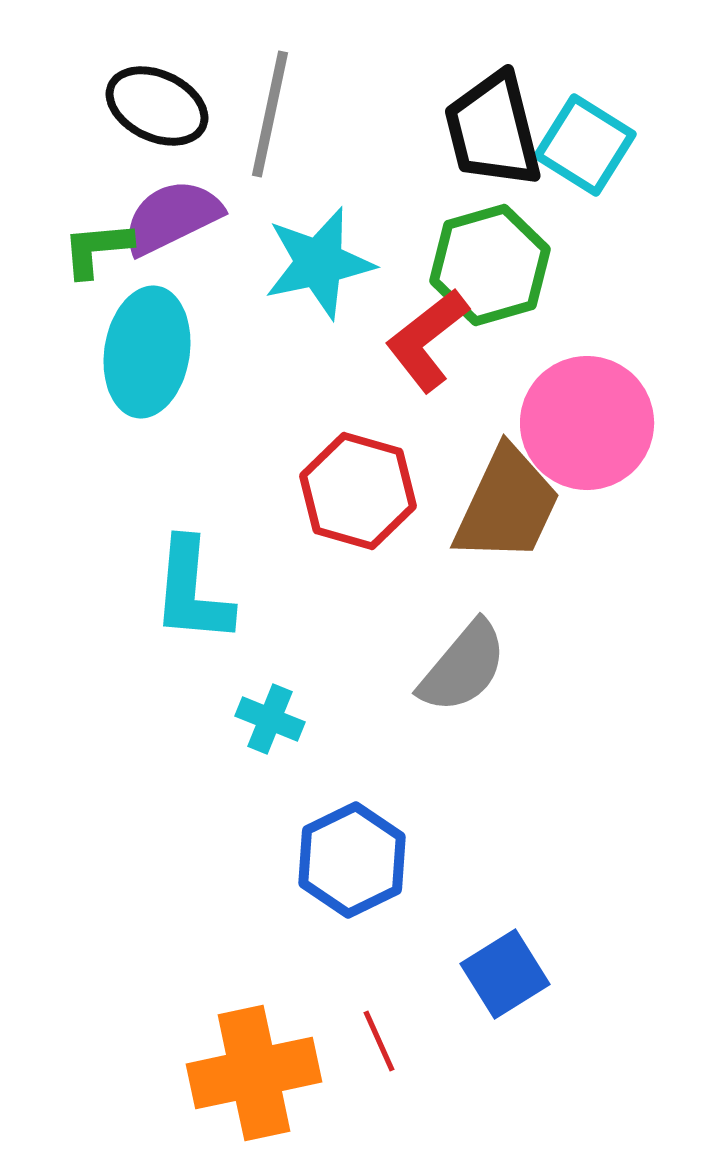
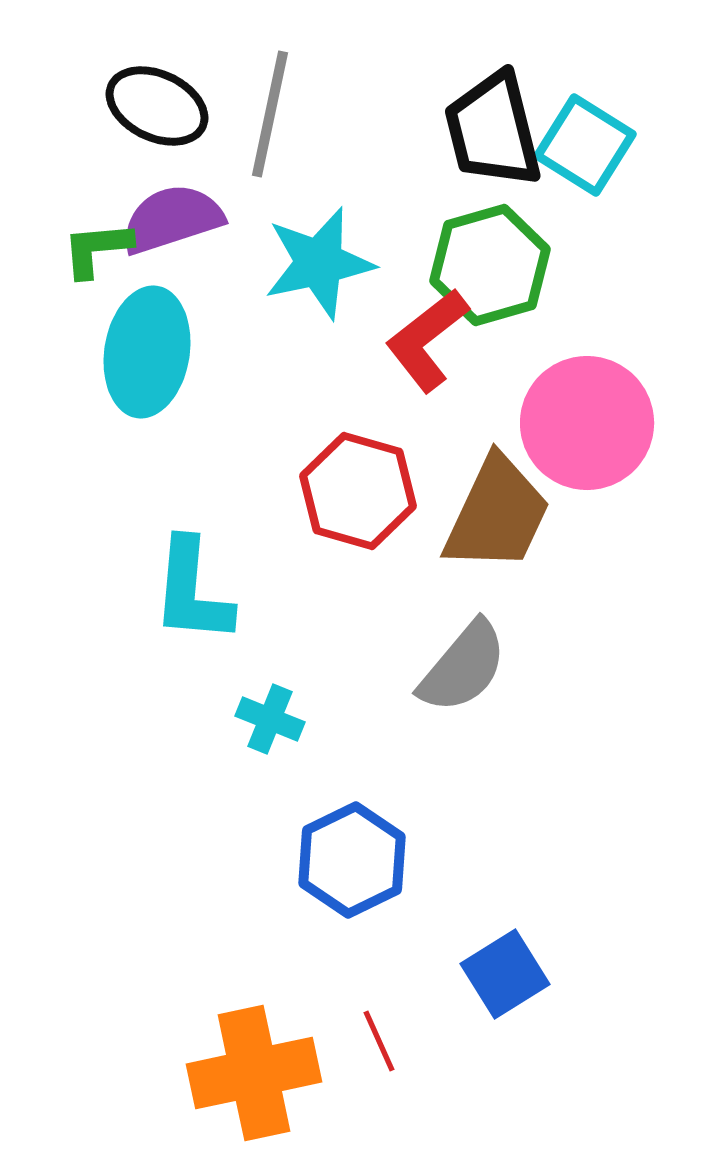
purple semicircle: moved 2 px down; rotated 8 degrees clockwise
brown trapezoid: moved 10 px left, 9 px down
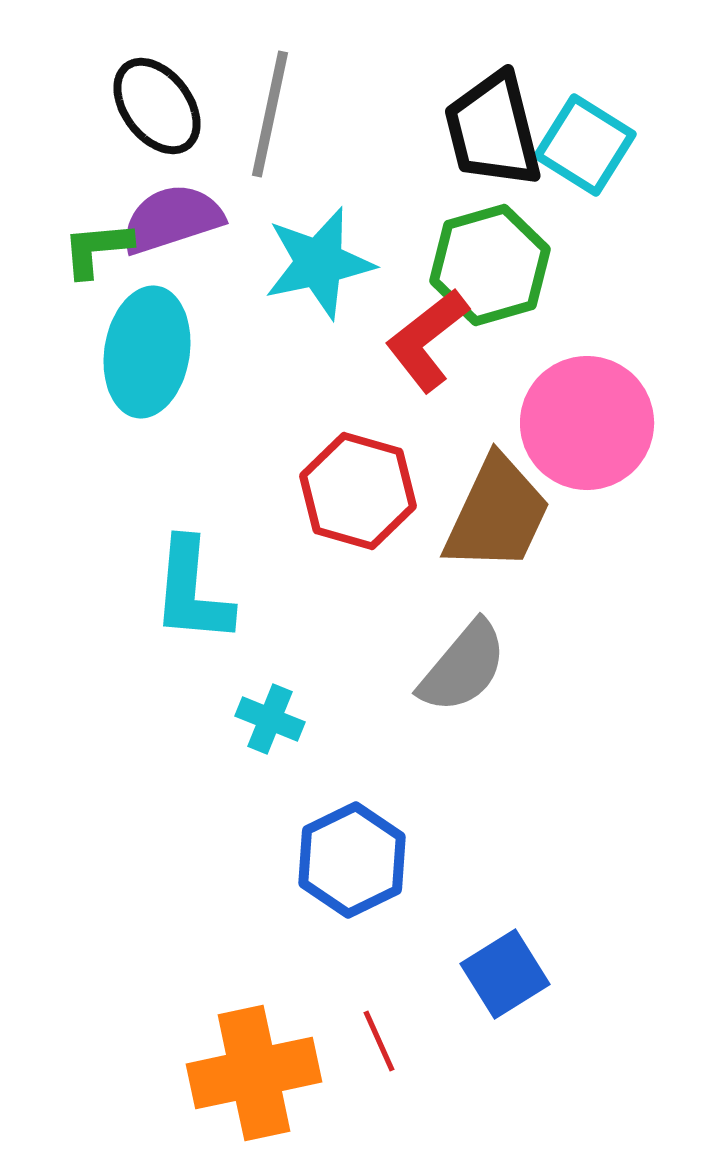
black ellipse: rotated 28 degrees clockwise
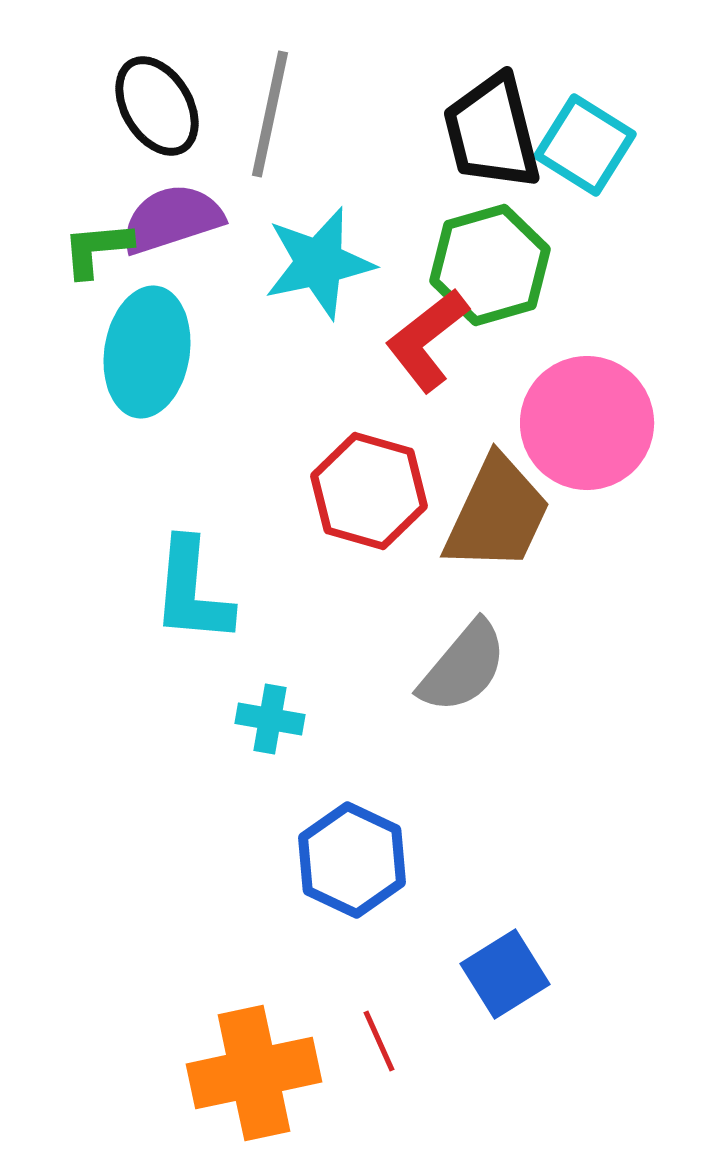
black ellipse: rotated 6 degrees clockwise
black trapezoid: moved 1 px left, 2 px down
red hexagon: moved 11 px right
cyan cross: rotated 12 degrees counterclockwise
blue hexagon: rotated 9 degrees counterclockwise
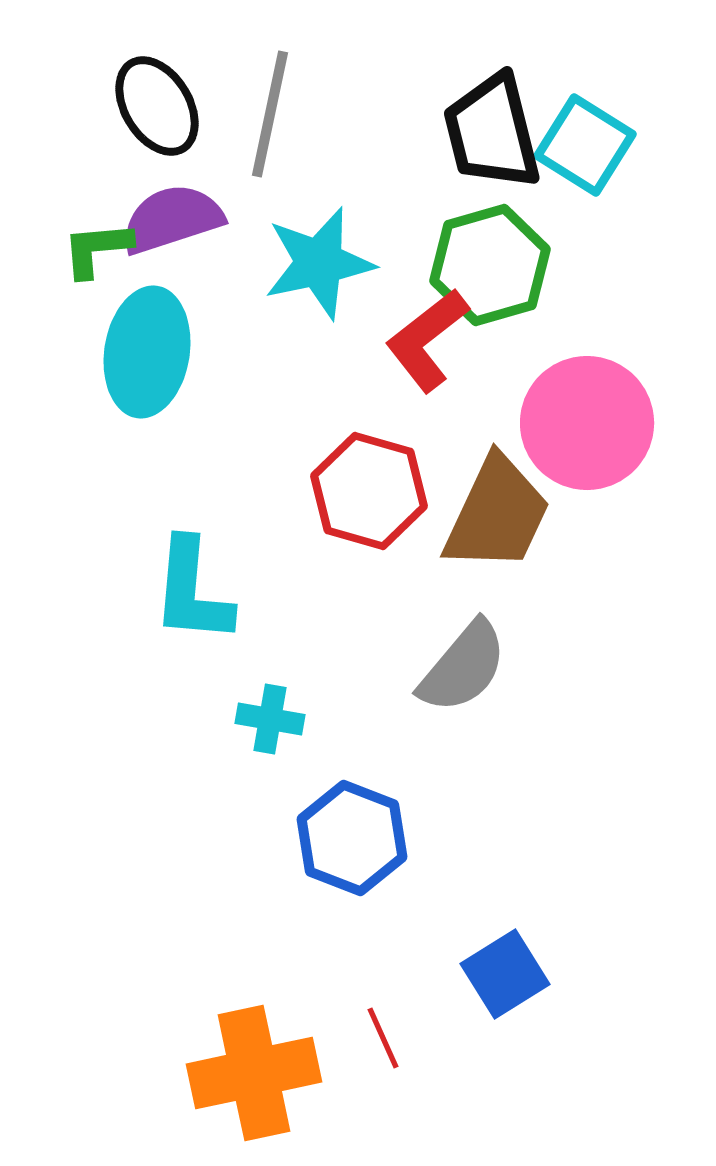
blue hexagon: moved 22 px up; rotated 4 degrees counterclockwise
red line: moved 4 px right, 3 px up
